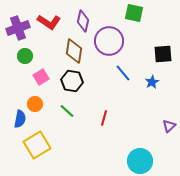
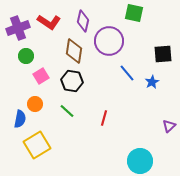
green circle: moved 1 px right
blue line: moved 4 px right
pink square: moved 1 px up
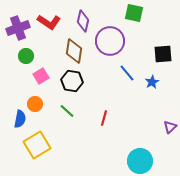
purple circle: moved 1 px right
purple triangle: moved 1 px right, 1 px down
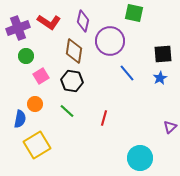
blue star: moved 8 px right, 4 px up
cyan circle: moved 3 px up
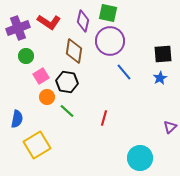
green square: moved 26 px left
blue line: moved 3 px left, 1 px up
black hexagon: moved 5 px left, 1 px down
orange circle: moved 12 px right, 7 px up
blue semicircle: moved 3 px left
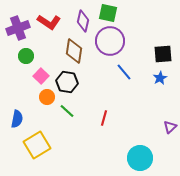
pink square: rotated 14 degrees counterclockwise
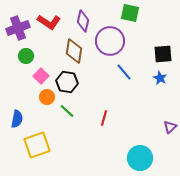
green square: moved 22 px right
blue star: rotated 16 degrees counterclockwise
yellow square: rotated 12 degrees clockwise
